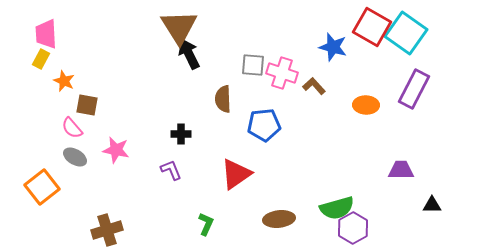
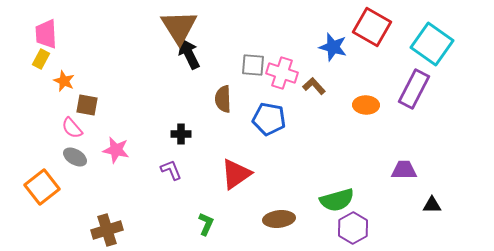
cyan square: moved 26 px right, 11 px down
blue pentagon: moved 5 px right, 6 px up; rotated 16 degrees clockwise
purple trapezoid: moved 3 px right
green semicircle: moved 8 px up
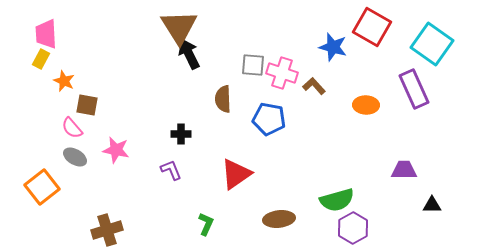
purple rectangle: rotated 51 degrees counterclockwise
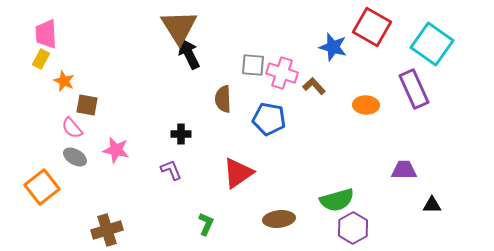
red triangle: moved 2 px right, 1 px up
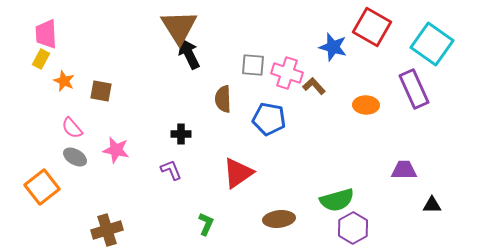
pink cross: moved 5 px right
brown square: moved 14 px right, 14 px up
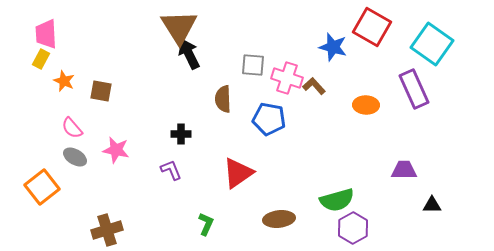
pink cross: moved 5 px down
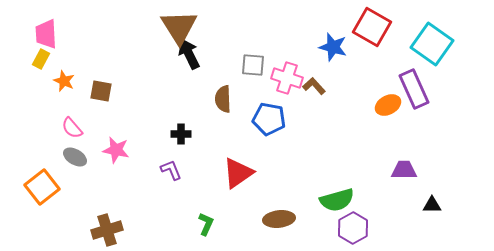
orange ellipse: moved 22 px right; rotated 30 degrees counterclockwise
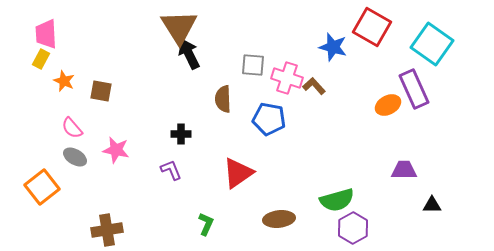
brown cross: rotated 8 degrees clockwise
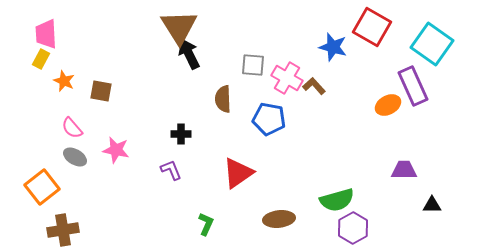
pink cross: rotated 12 degrees clockwise
purple rectangle: moved 1 px left, 3 px up
brown cross: moved 44 px left
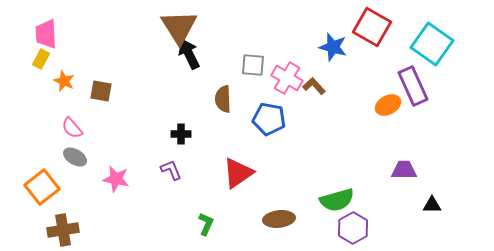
pink star: moved 29 px down
